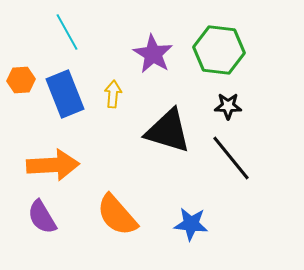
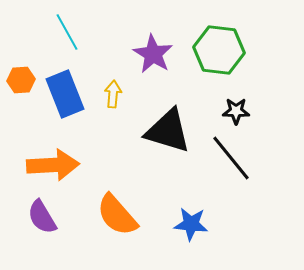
black star: moved 8 px right, 5 px down
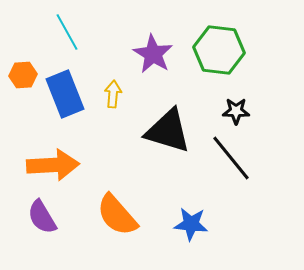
orange hexagon: moved 2 px right, 5 px up
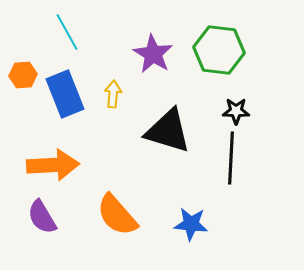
black line: rotated 42 degrees clockwise
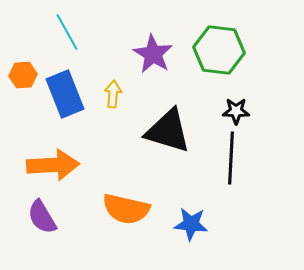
orange semicircle: moved 9 px right, 6 px up; rotated 36 degrees counterclockwise
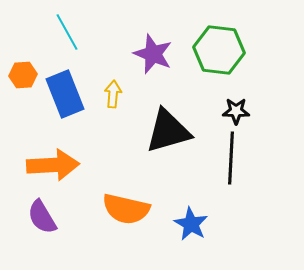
purple star: rotated 9 degrees counterclockwise
black triangle: rotated 33 degrees counterclockwise
blue star: rotated 24 degrees clockwise
